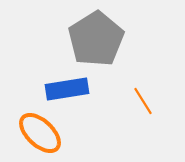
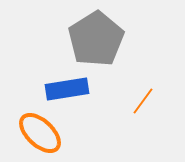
orange line: rotated 68 degrees clockwise
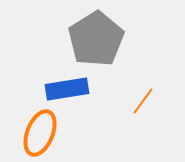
orange ellipse: rotated 69 degrees clockwise
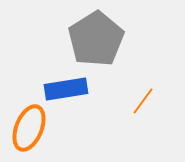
blue rectangle: moved 1 px left
orange ellipse: moved 11 px left, 5 px up
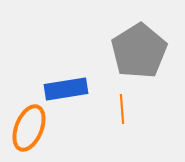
gray pentagon: moved 43 px right, 12 px down
orange line: moved 21 px left, 8 px down; rotated 40 degrees counterclockwise
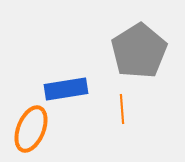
orange ellipse: moved 2 px right, 1 px down
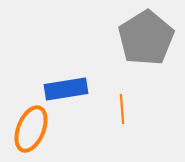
gray pentagon: moved 7 px right, 13 px up
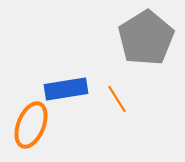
orange line: moved 5 px left, 10 px up; rotated 28 degrees counterclockwise
orange ellipse: moved 4 px up
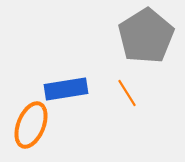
gray pentagon: moved 2 px up
orange line: moved 10 px right, 6 px up
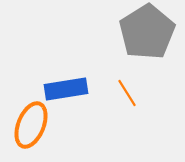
gray pentagon: moved 1 px right, 4 px up
